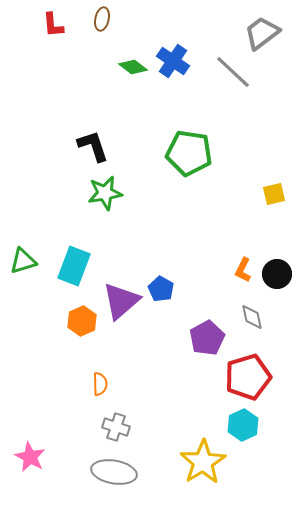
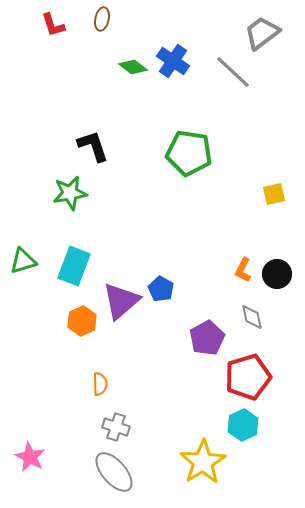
red L-shape: rotated 12 degrees counterclockwise
green star: moved 35 px left
gray ellipse: rotated 39 degrees clockwise
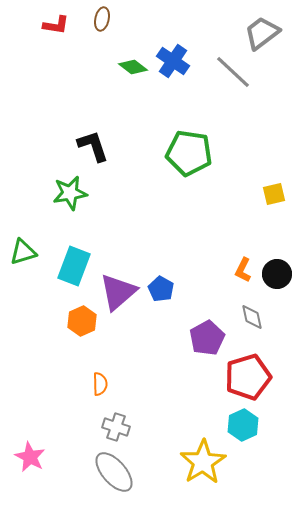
red L-shape: moved 3 px right; rotated 64 degrees counterclockwise
green triangle: moved 9 px up
purple triangle: moved 3 px left, 9 px up
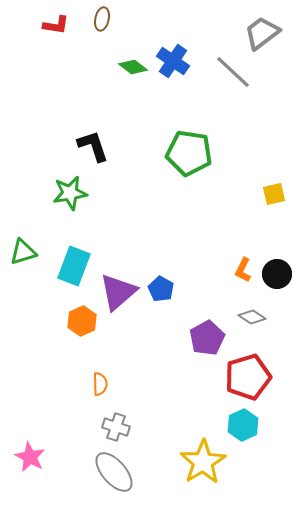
gray diamond: rotated 44 degrees counterclockwise
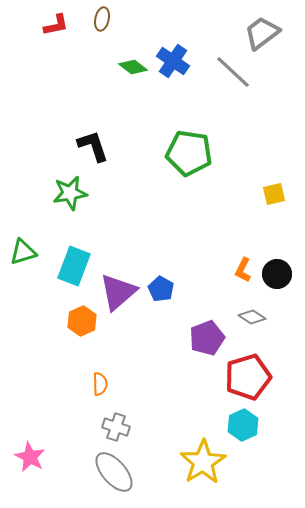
red L-shape: rotated 20 degrees counterclockwise
purple pentagon: rotated 8 degrees clockwise
